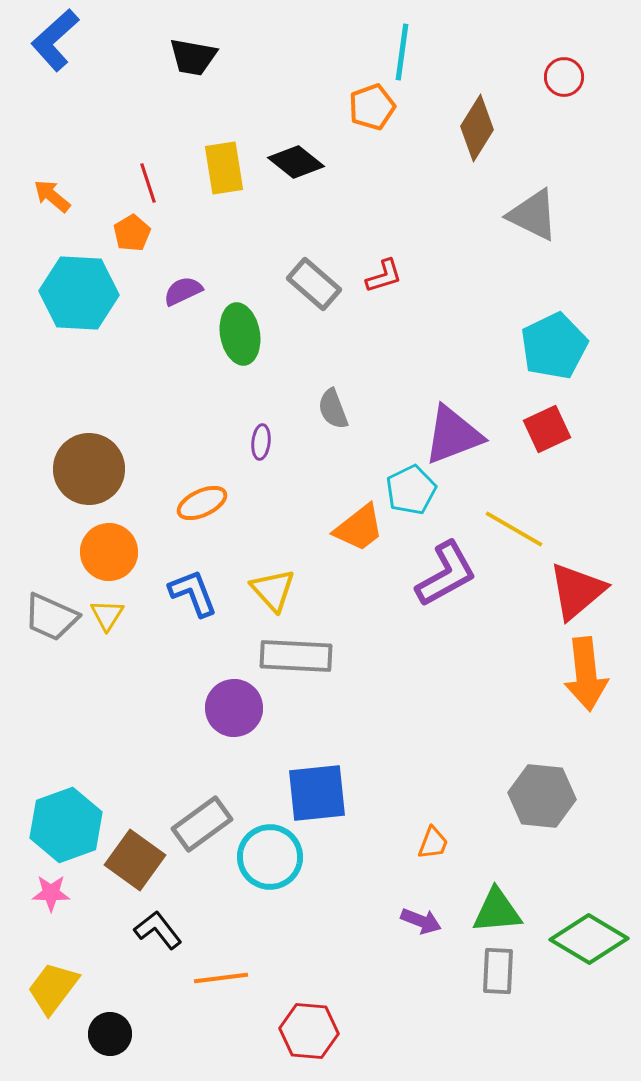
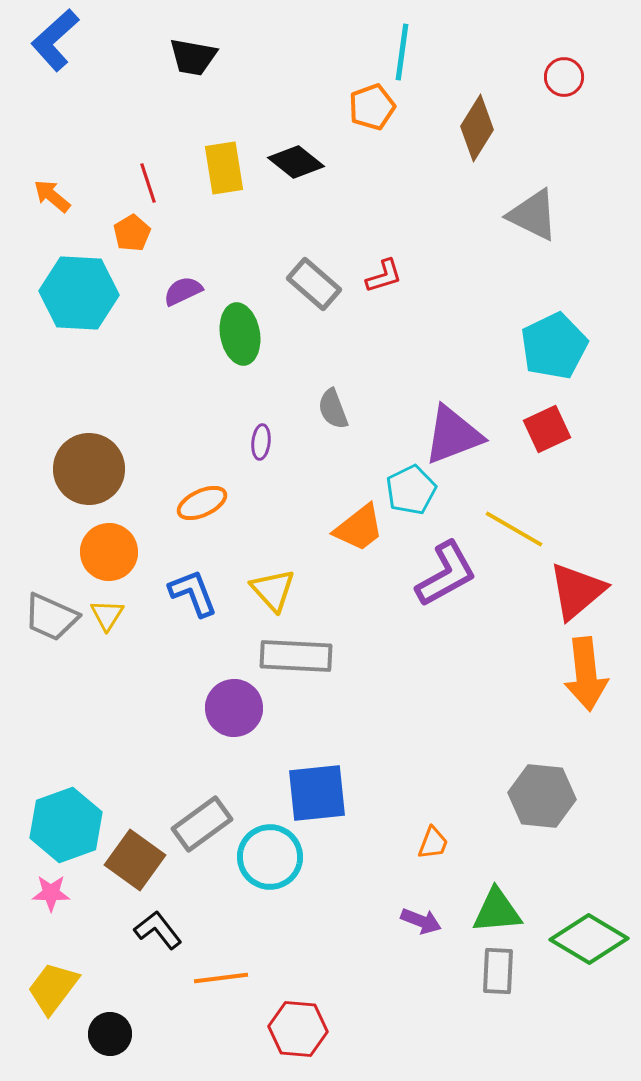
red hexagon at (309, 1031): moved 11 px left, 2 px up
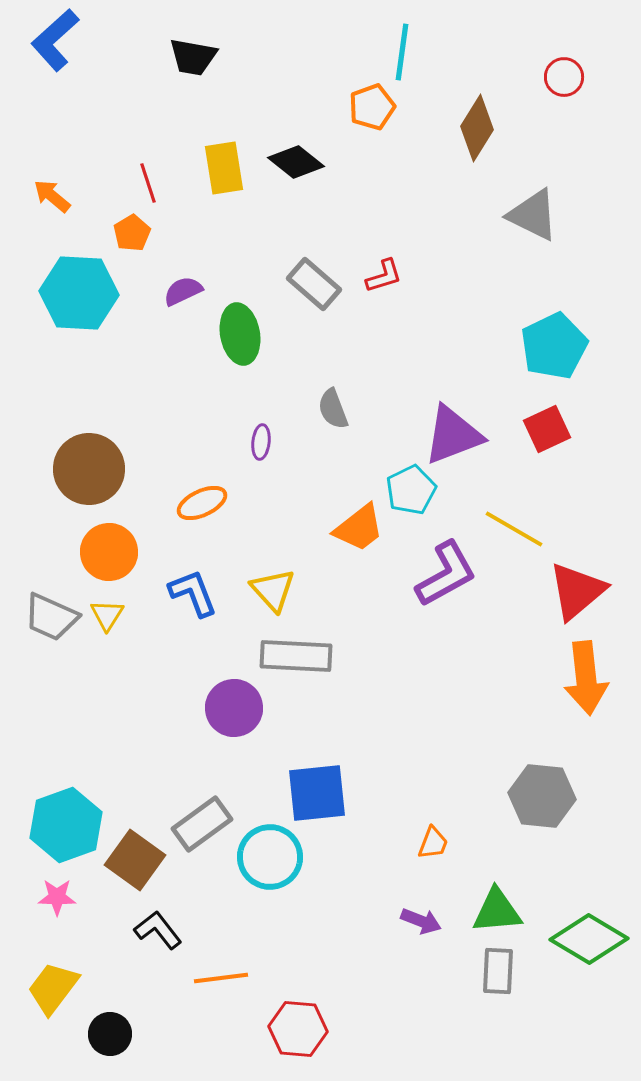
orange arrow at (586, 674): moved 4 px down
pink star at (51, 893): moved 6 px right, 4 px down
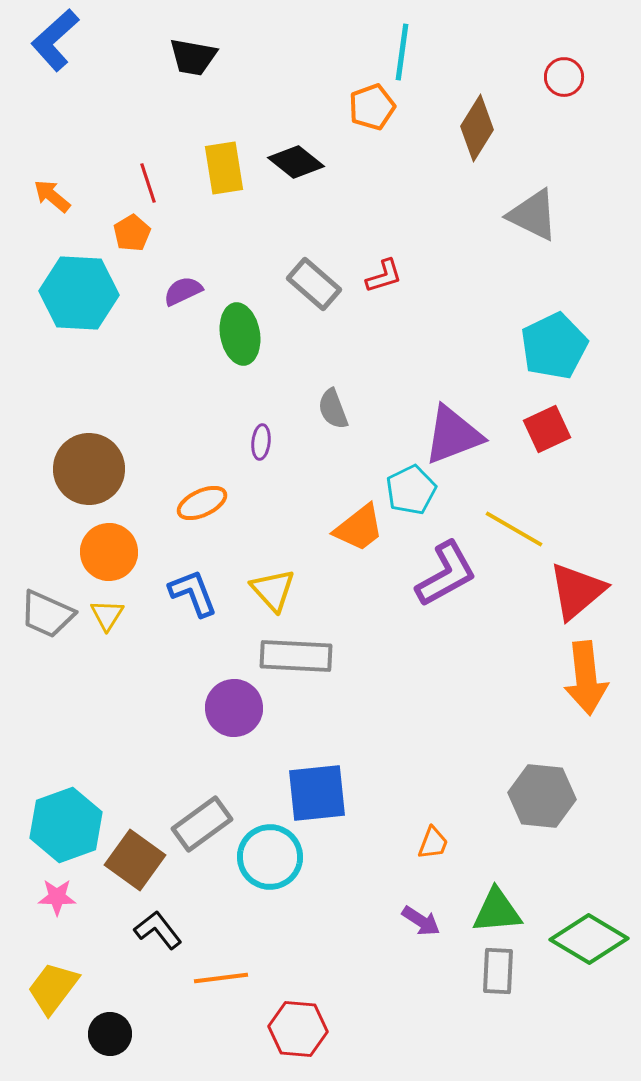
gray trapezoid at (51, 617): moved 4 px left, 3 px up
purple arrow at (421, 921): rotated 12 degrees clockwise
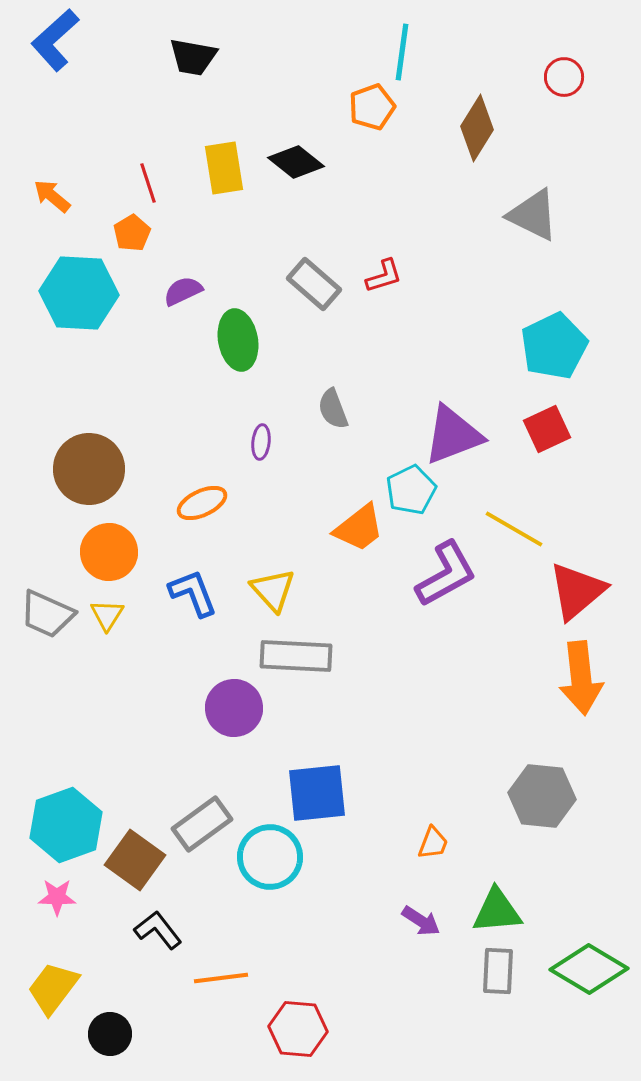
green ellipse at (240, 334): moved 2 px left, 6 px down
orange arrow at (586, 678): moved 5 px left
green diamond at (589, 939): moved 30 px down
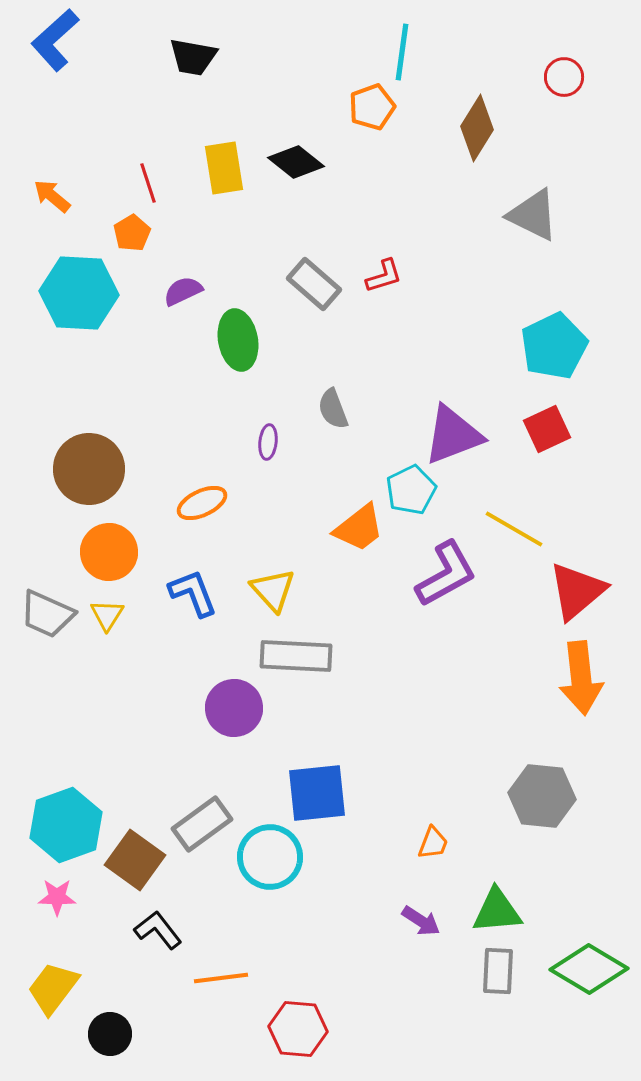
purple ellipse at (261, 442): moved 7 px right
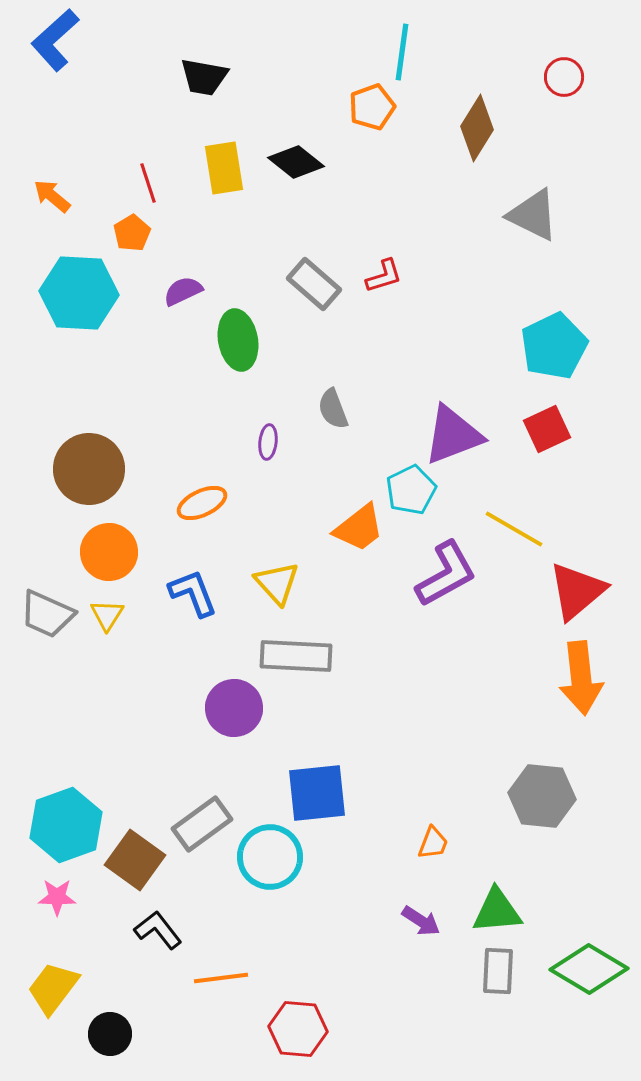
black trapezoid at (193, 57): moved 11 px right, 20 px down
yellow triangle at (273, 590): moved 4 px right, 7 px up
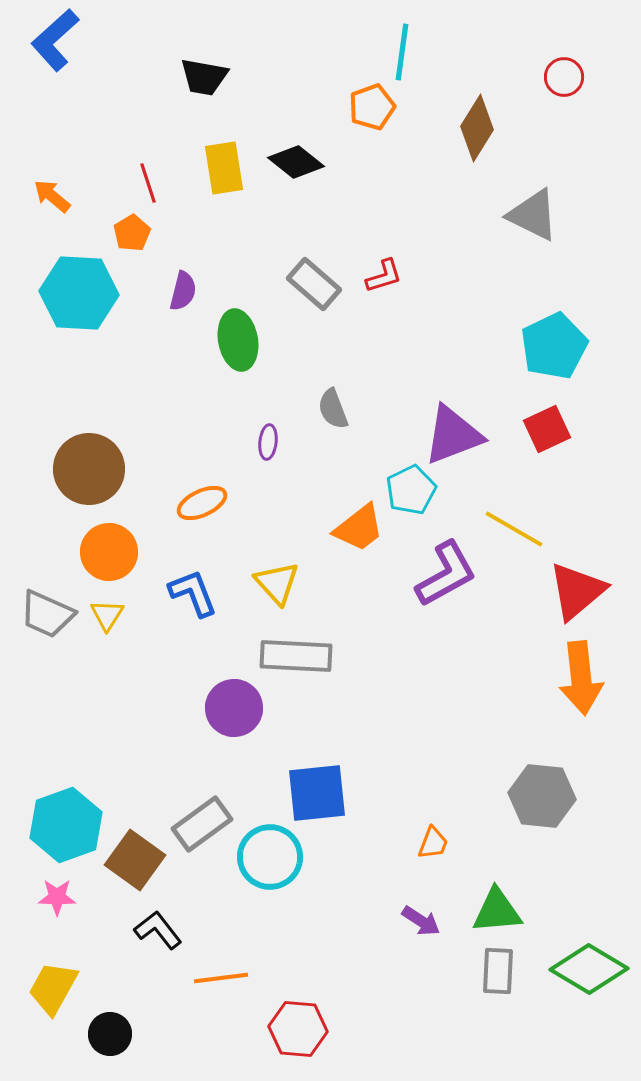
purple semicircle at (183, 291): rotated 129 degrees clockwise
yellow trapezoid at (53, 988): rotated 8 degrees counterclockwise
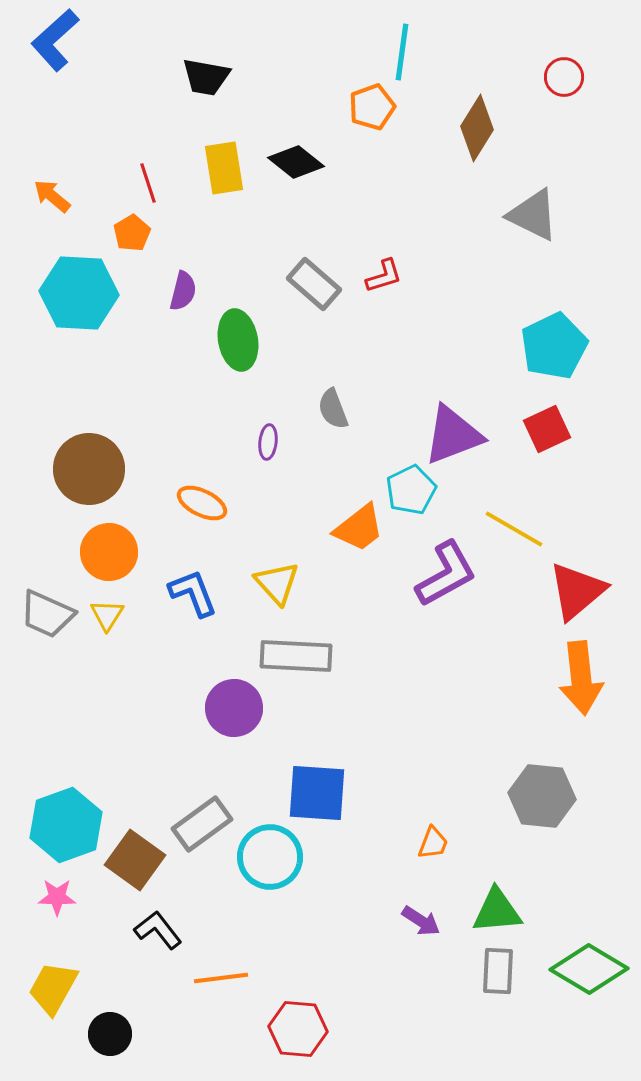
black trapezoid at (204, 77): moved 2 px right
orange ellipse at (202, 503): rotated 51 degrees clockwise
blue square at (317, 793): rotated 10 degrees clockwise
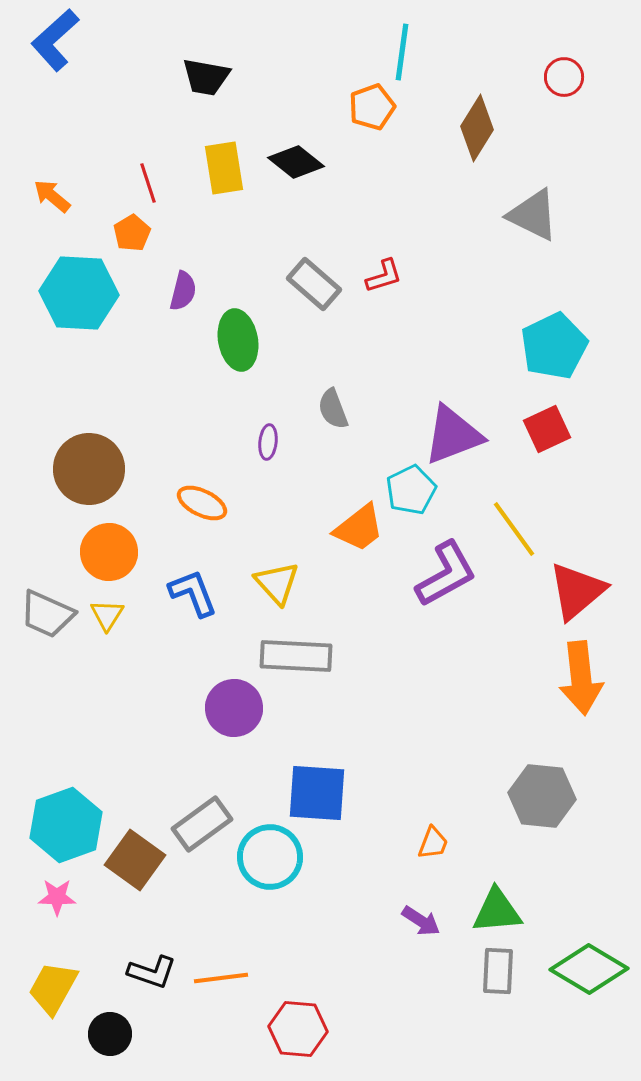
yellow line at (514, 529): rotated 24 degrees clockwise
black L-shape at (158, 930): moved 6 px left, 42 px down; rotated 147 degrees clockwise
